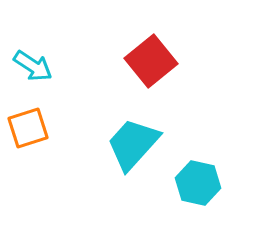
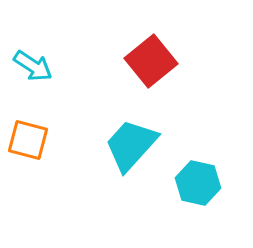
orange square: moved 12 px down; rotated 33 degrees clockwise
cyan trapezoid: moved 2 px left, 1 px down
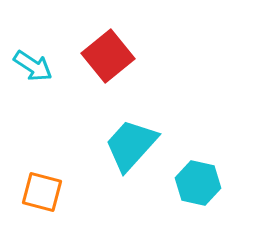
red square: moved 43 px left, 5 px up
orange square: moved 14 px right, 52 px down
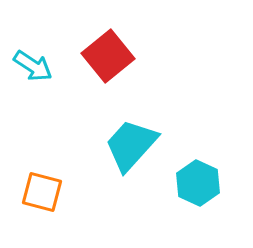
cyan hexagon: rotated 12 degrees clockwise
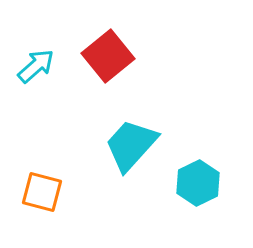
cyan arrow: moved 3 px right; rotated 75 degrees counterclockwise
cyan hexagon: rotated 9 degrees clockwise
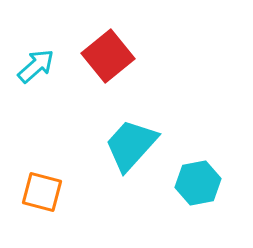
cyan hexagon: rotated 15 degrees clockwise
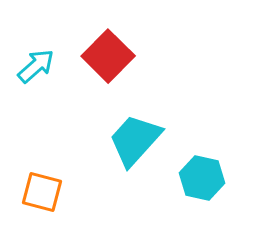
red square: rotated 6 degrees counterclockwise
cyan trapezoid: moved 4 px right, 5 px up
cyan hexagon: moved 4 px right, 5 px up; rotated 24 degrees clockwise
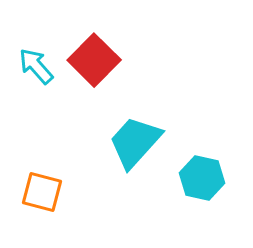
red square: moved 14 px left, 4 px down
cyan arrow: rotated 90 degrees counterclockwise
cyan trapezoid: moved 2 px down
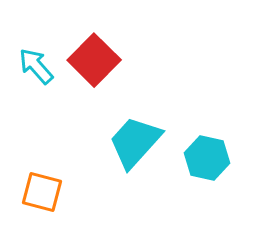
cyan hexagon: moved 5 px right, 20 px up
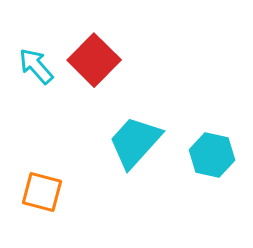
cyan hexagon: moved 5 px right, 3 px up
